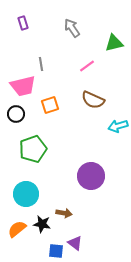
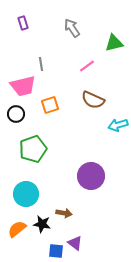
cyan arrow: moved 1 px up
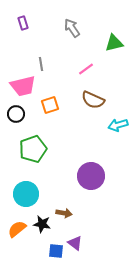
pink line: moved 1 px left, 3 px down
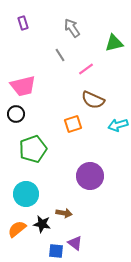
gray line: moved 19 px right, 9 px up; rotated 24 degrees counterclockwise
orange square: moved 23 px right, 19 px down
purple circle: moved 1 px left
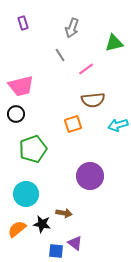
gray arrow: rotated 126 degrees counterclockwise
pink trapezoid: moved 2 px left
brown semicircle: rotated 30 degrees counterclockwise
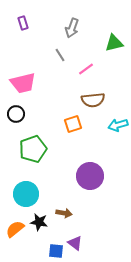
pink trapezoid: moved 2 px right, 3 px up
black star: moved 3 px left, 2 px up
orange semicircle: moved 2 px left
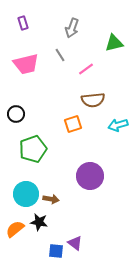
pink trapezoid: moved 3 px right, 19 px up
brown arrow: moved 13 px left, 14 px up
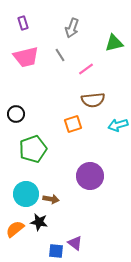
pink trapezoid: moved 7 px up
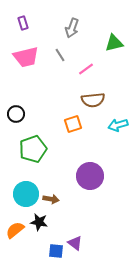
orange semicircle: moved 1 px down
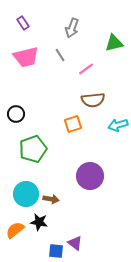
purple rectangle: rotated 16 degrees counterclockwise
